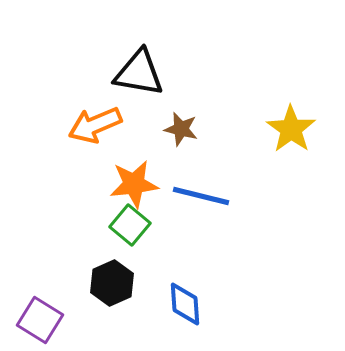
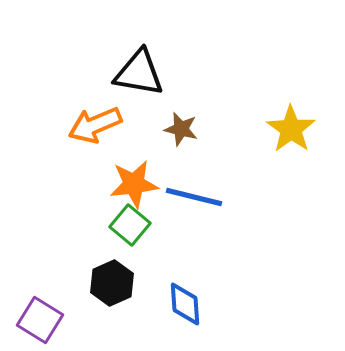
blue line: moved 7 px left, 1 px down
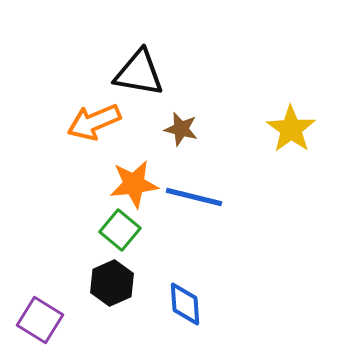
orange arrow: moved 1 px left, 3 px up
green square: moved 10 px left, 5 px down
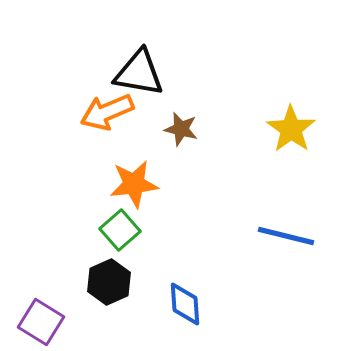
orange arrow: moved 13 px right, 10 px up
blue line: moved 92 px right, 39 px down
green square: rotated 9 degrees clockwise
black hexagon: moved 3 px left, 1 px up
purple square: moved 1 px right, 2 px down
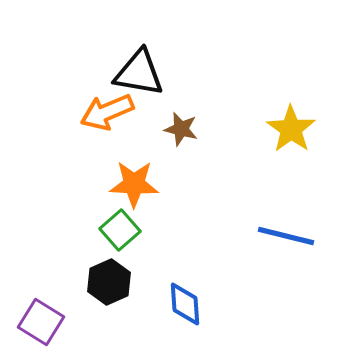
orange star: rotated 9 degrees clockwise
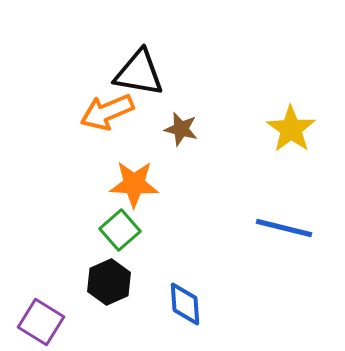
blue line: moved 2 px left, 8 px up
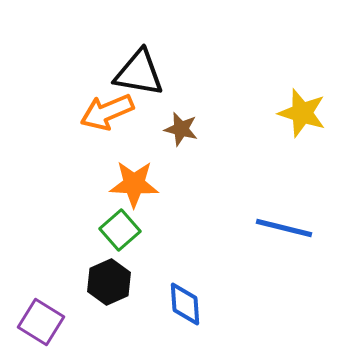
yellow star: moved 11 px right, 16 px up; rotated 18 degrees counterclockwise
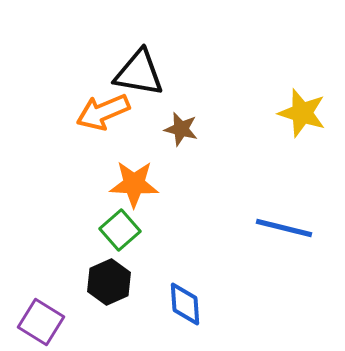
orange arrow: moved 4 px left
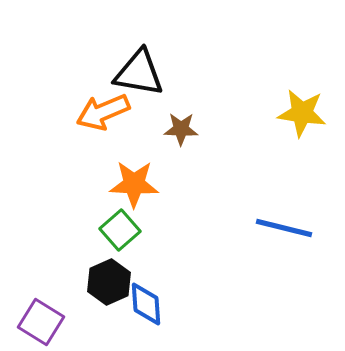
yellow star: rotated 9 degrees counterclockwise
brown star: rotated 12 degrees counterclockwise
blue diamond: moved 39 px left
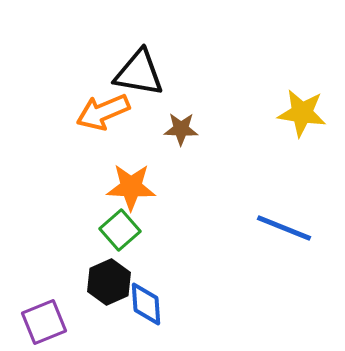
orange star: moved 3 px left, 3 px down
blue line: rotated 8 degrees clockwise
purple square: moved 3 px right; rotated 36 degrees clockwise
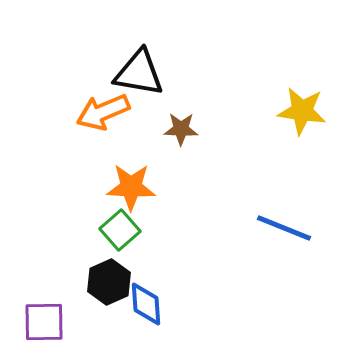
yellow star: moved 2 px up
purple square: rotated 21 degrees clockwise
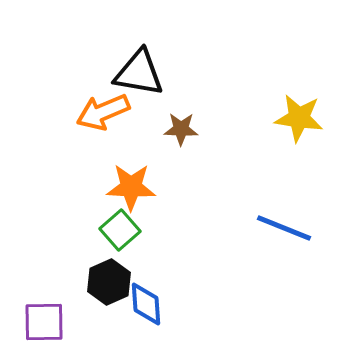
yellow star: moved 3 px left, 7 px down
